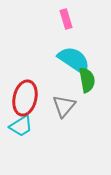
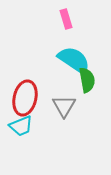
gray triangle: rotated 10 degrees counterclockwise
cyan trapezoid: rotated 10 degrees clockwise
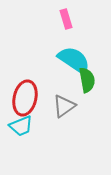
gray triangle: rotated 25 degrees clockwise
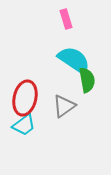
cyan trapezoid: moved 3 px right, 1 px up; rotated 15 degrees counterclockwise
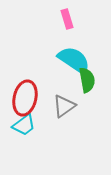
pink rectangle: moved 1 px right
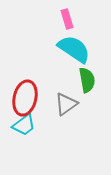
cyan semicircle: moved 11 px up
gray triangle: moved 2 px right, 2 px up
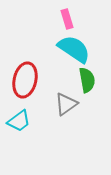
red ellipse: moved 18 px up
cyan trapezoid: moved 5 px left, 4 px up
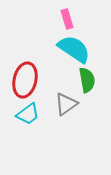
cyan trapezoid: moved 9 px right, 7 px up
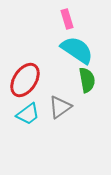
cyan semicircle: moved 3 px right, 1 px down
red ellipse: rotated 20 degrees clockwise
gray triangle: moved 6 px left, 3 px down
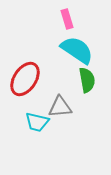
red ellipse: moved 1 px up
gray triangle: rotated 30 degrees clockwise
cyan trapezoid: moved 9 px right, 8 px down; rotated 50 degrees clockwise
